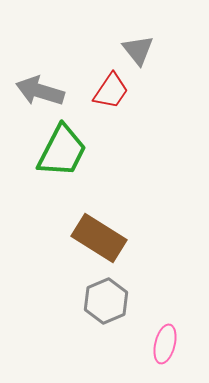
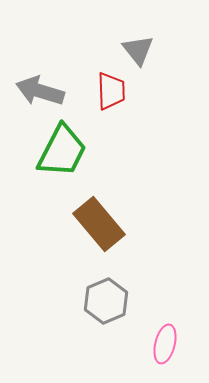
red trapezoid: rotated 36 degrees counterclockwise
brown rectangle: moved 14 px up; rotated 18 degrees clockwise
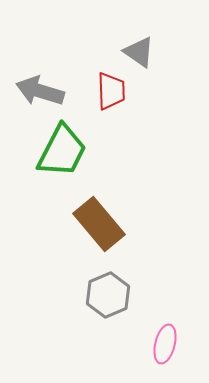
gray triangle: moved 1 px right, 2 px down; rotated 16 degrees counterclockwise
gray hexagon: moved 2 px right, 6 px up
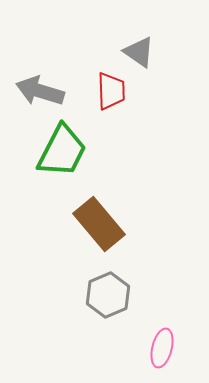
pink ellipse: moved 3 px left, 4 px down
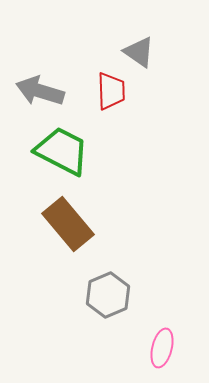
green trapezoid: rotated 90 degrees counterclockwise
brown rectangle: moved 31 px left
